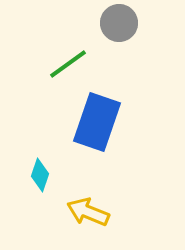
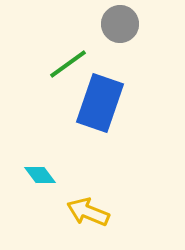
gray circle: moved 1 px right, 1 px down
blue rectangle: moved 3 px right, 19 px up
cyan diamond: rotated 56 degrees counterclockwise
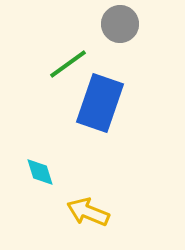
cyan diamond: moved 3 px up; rotated 20 degrees clockwise
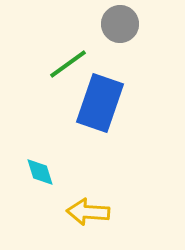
yellow arrow: rotated 18 degrees counterclockwise
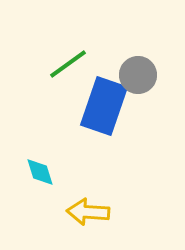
gray circle: moved 18 px right, 51 px down
blue rectangle: moved 4 px right, 3 px down
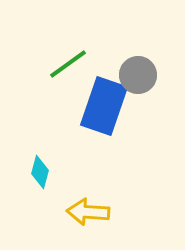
cyan diamond: rotated 32 degrees clockwise
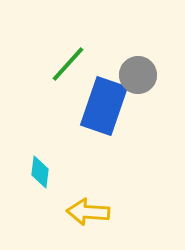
green line: rotated 12 degrees counterclockwise
cyan diamond: rotated 8 degrees counterclockwise
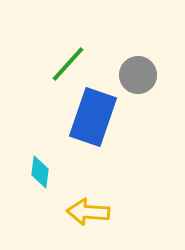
blue rectangle: moved 11 px left, 11 px down
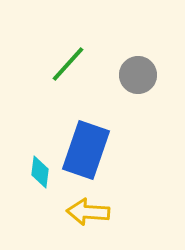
blue rectangle: moved 7 px left, 33 px down
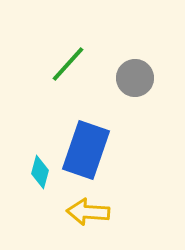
gray circle: moved 3 px left, 3 px down
cyan diamond: rotated 8 degrees clockwise
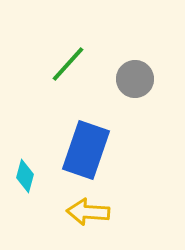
gray circle: moved 1 px down
cyan diamond: moved 15 px left, 4 px down
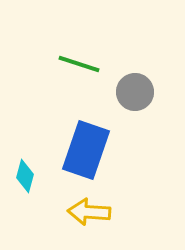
green line: moved 11 px right; rotated 66 degrees clockwise
gray circle: moved 13 px down
yellow arrow: moved 1 px right
